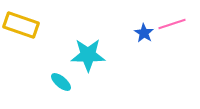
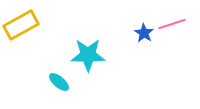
yellow rectangle: rotated 48 degrees counterclockwise
cyan ellipse: moved 2 px left
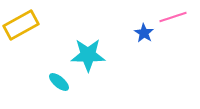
pink line: moved 1 px right, 7 px up
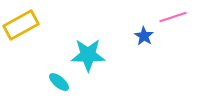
blue star: moved 3 px down
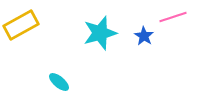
cyan star: moved 12 px right, 22 px up; rotated 16 degrees counterclockwise
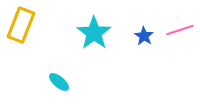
pink line: moved 7 px right, 13 px down
yellow rectangle: rotated 40 degrees counterclockwise
cyan star: moved 6 px left; rotated 20 degrees counterclockwise
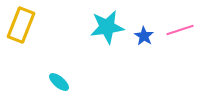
cyan star: moved 13 px right, 6 px up; rotated 28 degrees clockwise
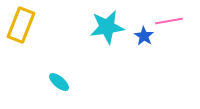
pink line: moved 11 px left, 9 px up; rotated 8 degrees clockwise
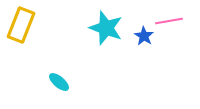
cyan star: moved 1 px left, 1 px down; rotated 28 degrees clockwise
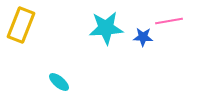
cyan star: rotated 24 degrees counterclockwise
blue star: moved 1 px left, 1 px down; rotated 30 degrees counterclockwise
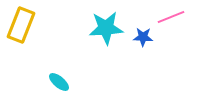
pink line: moved 2 px right, 4 px up; rotated 12 degrees counterclockwise
